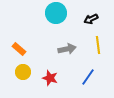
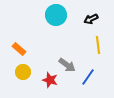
cyan circle: moved 2 px down
gray arrow: moved 16 px down; rotated 48 degrees clockwise
red star: moved 2 px down
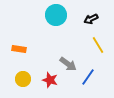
yellow line: rotated 24 degrees counterclockwise
orange rectangle: rotated 32 degrees counterclockwise
gray arrow: moved 1 px right, 1 px up
yellow circle: moved 7 px down
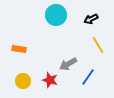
gray arrow: rotated 114 degrees clockwise
yellow circle: moved 2 px down
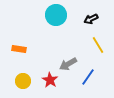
red star: rotated 14 degrees clockwise
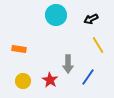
gray arrow: rotated 60 degrees counterclockwise
